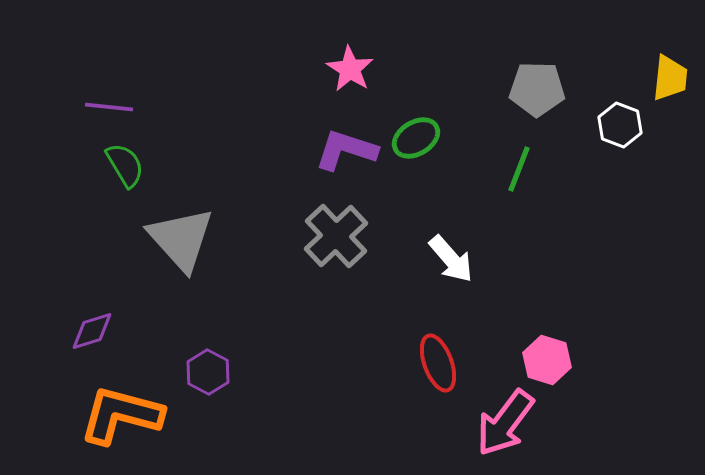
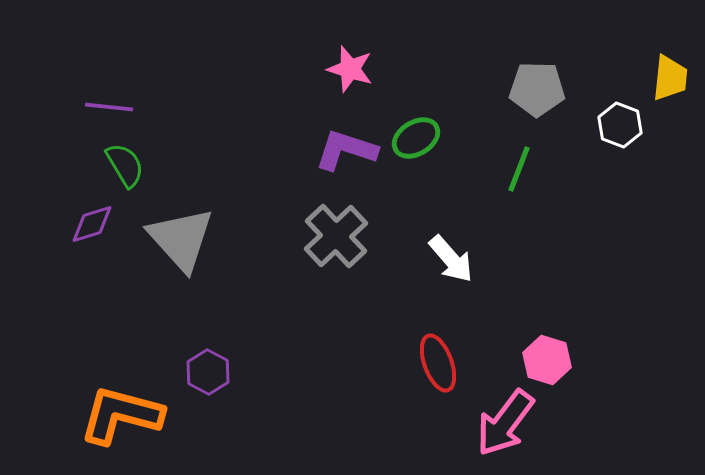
pink star: rotated 15 degrees counterclockwise
purple diamond: moved 107 px up
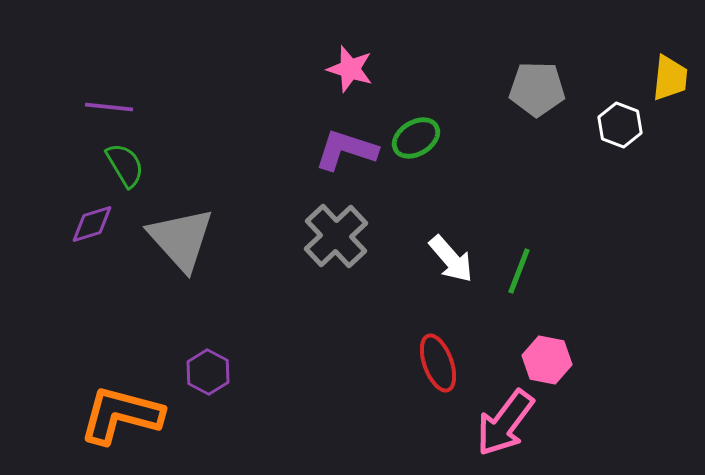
green line: moved 102 px down
pink hexagon: rotated 6 degrees counterclockwise
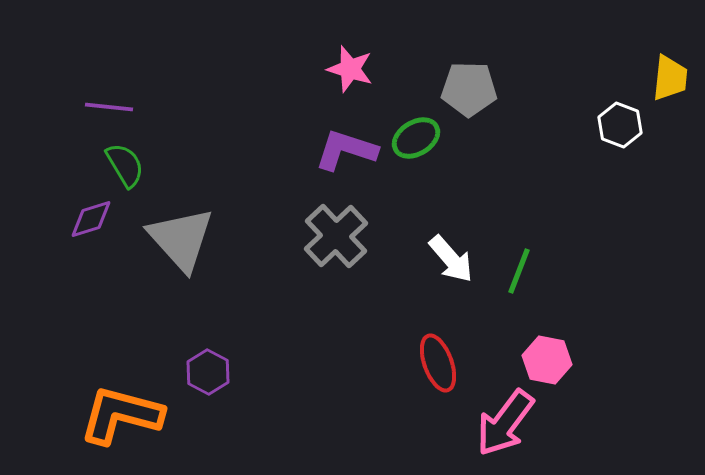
gray pentagon: moved 68 px left
purple diamond: moved 1 px left, 5 px up
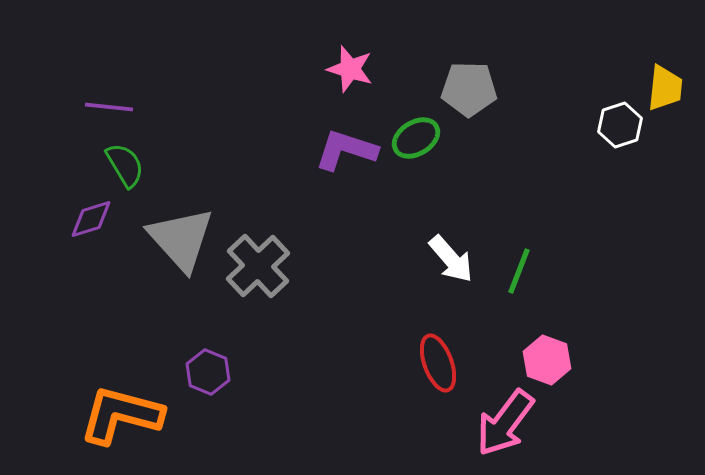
yellow trapezoid: moved 5 px left, 10 px down
white hexagon: rotated 21 degrees clockwise
gray cross: moved 78 px left, 30 px down
pink hexagon: rotated 9 degrees clockwise
purple hexagon: rotated 6 degrees counterclockwise
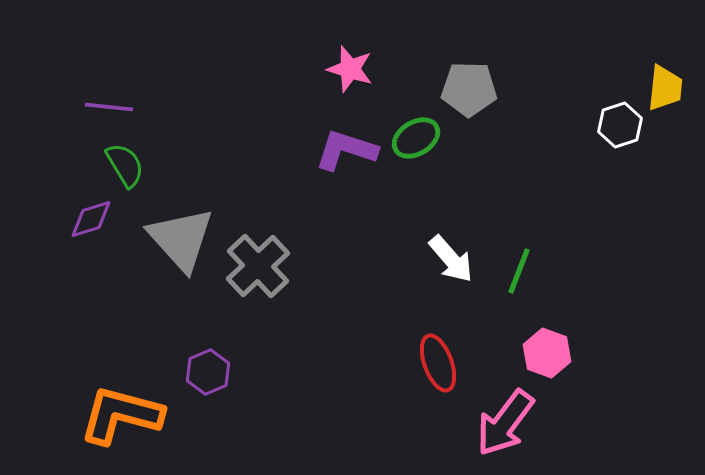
pink hexagon: moved 7 px up
purple hexagon: rotated 15 degrees clockwise
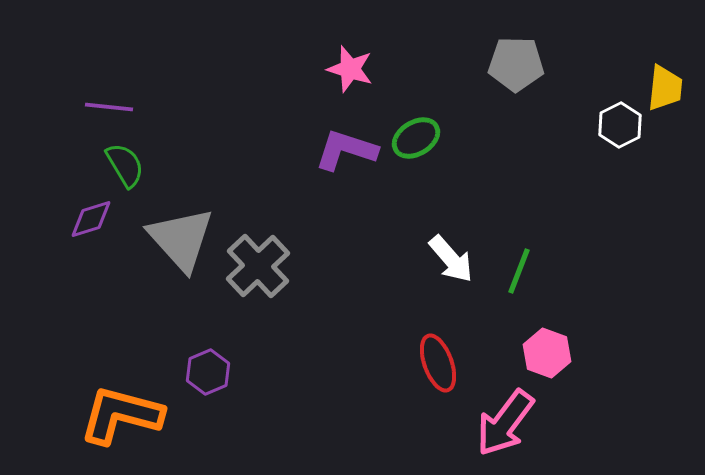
gray pentagon: moved 47 px right, 25 px up
white hexagon: rotated 9 degrees counterclockwise
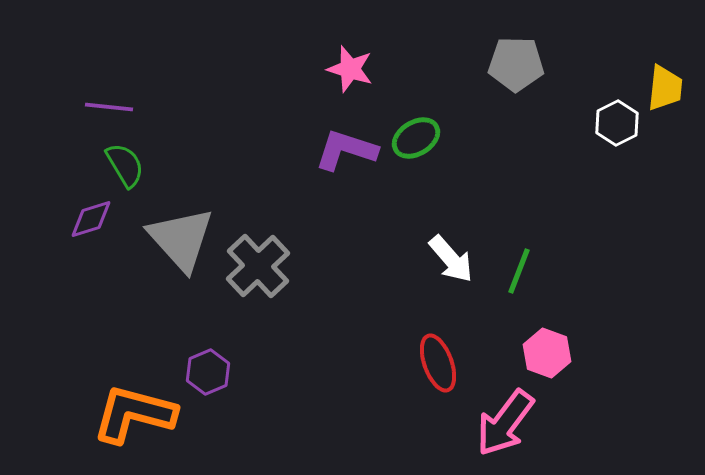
white hexagon: moved 3 px left, 2 px up
orange L-shape: moved 13 px right, 1 px up
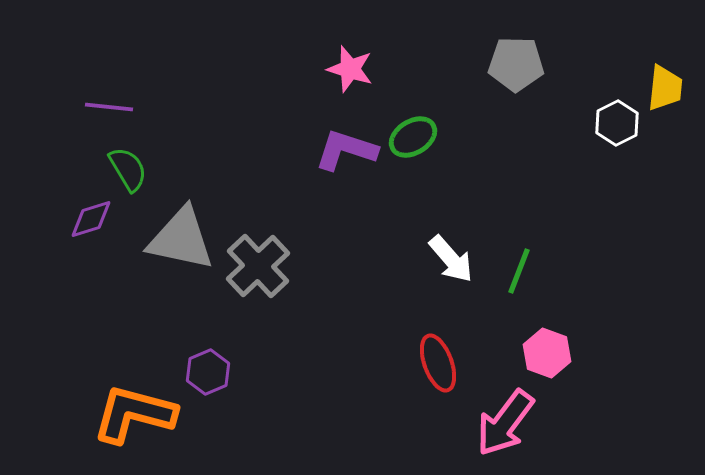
green ellipse: moved 3 px left, 1 px up
green semicircle: moved 3 px right, 4 px down
gray triangle: rotated 36 degrees counterclockwise
